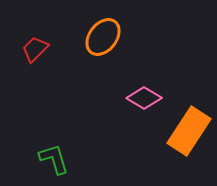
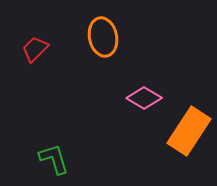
orange ellipse: rotated 48 degrees counterclockwise
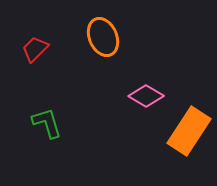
orange ellipse: rotated 12 degrees counterclockwise
pink diamond: moved 2 px right, 2 px up
green L-shape: moved 7 px left, 36 px up
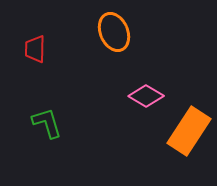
orange ellipse: moved 11 px right, 5 px up
red trapezoid: rotated 44 degrees counterclockwise
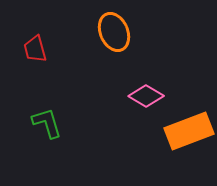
red trapezoid: rotated 16 degrees counterclockwise
orange rectangle: rotated 36 degrees clockwise
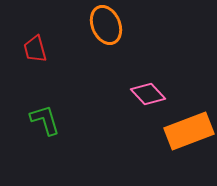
orange ellipse: moved 8 px left, 7 px up
pink diamond: moved 2 px right, 2 px up; rotated 16 degrees clockwise
green L-shape: moved 2 px left, 3 px up
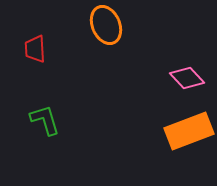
red trapezoid: rotated 12 degrees clockwise
pink diamond: moved 39 px right, 16 px up
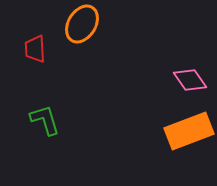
orange ellipse: moved 24 px left, 1 px up; rotated 54 degrees clockwise
pink diamond: moved 3 px right, 2 px down; rotated 8 degrees clockwise
